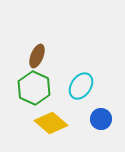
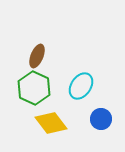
yellow diamond: rotated 12 degrees clockwise
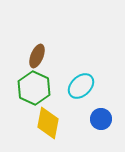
cyan ellipse: rotated 12 degrees clockwise
yellow diamond: moved 3 px left; rotated 48 degrees clockwise
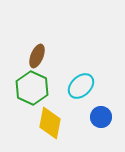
green hexagon: moved 2 px left
blue circle: moved 2 px up
yellow diamond: moved 2 px right
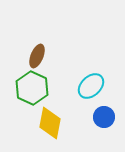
cyan ellipse: moved 10 px right
blue circle: moved 3 px right
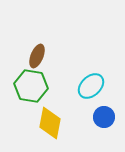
green hexagon: moved 1 px left, 2 px up; rotated 16 degrees counterclockwise
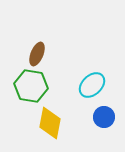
brown ellipse: moved 2 px up
cyan ellipse: moved 1 px right, 1 px up
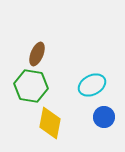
cyan ellipse: rotated 16 degrees clockwise
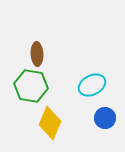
brown ellipse: rotated 25 degrees counterclockwise
blue circle: moved 1 px right, 1 px down
yellow diamond: rotated 12 degrees clockwise
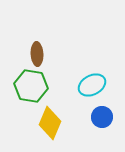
blue circle: moved 3 px left, 1 px up
